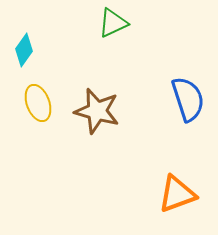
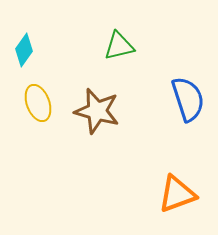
green triangle: moved 6 px right, 23 px down; rotated 12 degrees clockwise
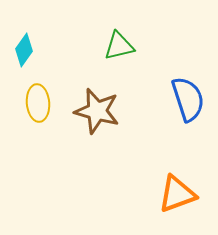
yellow ellipse: rotated 15 degrees clockwise
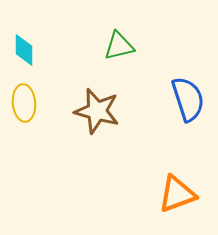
cyan diamond: rotated 36 degrees counterclockwise
yellow ellipse: moved 14 px left
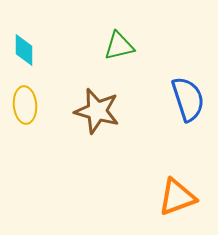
yellow ellipse: moved 1 px right, 2 px down
orange triangle: moved 3 px down
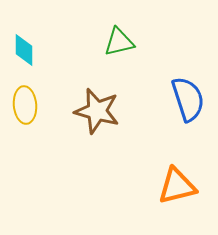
green triangle: moved 4 px up
orange triangle: moved 11 px up; rotated 6 degrees clockwise
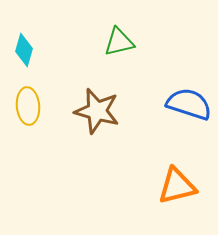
cyan diamond: rotated 16 degrees clockwise
blue semicircle: moved 1 px right, 5 px down; rotated 54 degrees counterclockwise
yellow ellipse: moved 3 px right, 1 px down
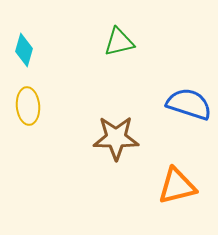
brown star: moved 19 px right, 27 px down; rotated 15 degrees counterclockwise
